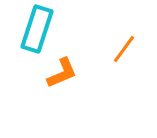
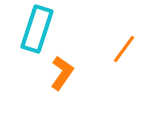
orange L-shape: rotated 32 degrees counterclockwise
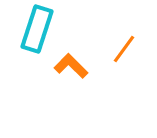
orange L-shape: moved 9 px right, 7 px up; rotated 80 degrees counterclockwise
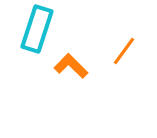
orange line: moved 2 px down
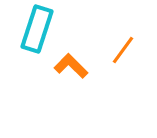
orange line: moved 1 px left, 1 px up
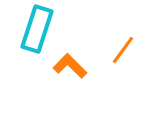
orange L-shape: moved 1 px left
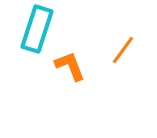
orange L-shape: rotated 24 degrees clockwise
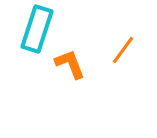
orange L-shape: moved 2 px up
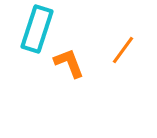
orange L-shape: moved 1 px left, 1 px up
